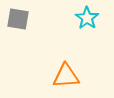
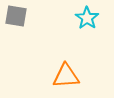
gray square: moved 2 px left, 3 px up
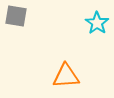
cyan star: moved 10 px right, 5 px down
